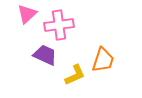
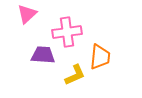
pink cross: moved 8 px right, 7 px down
purple trapezoid: moved 2 px left; rotated 20 degrees counterclockwise
orange trapezoid: moved 3 px left, 3 px up; rotated 12 degrees counterclockwise
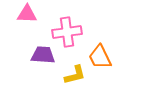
pink triangle: rotated 45 degrees clockwise
orange trapezoid: rotated 148 degrees clockwise
yellow L-shape: rotated 10 degrees clockwise
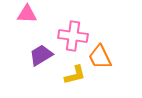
pink cross: moved 6 px right, 4 px down; rotated 16 degrees clockwise
purple trapezoid: moved 2 px left; rotated 35 degrees counterclockwise
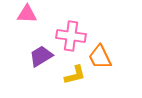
pink cross: moved 2 px left
purple trapezoid: moved 1 px down
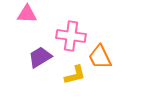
purple trapezoid: moved 1 px left, 1 px down
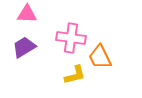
pink cross: moved 2 px down
purple trapezoid: moved 16 px left, 10 px up
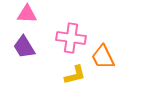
purple trapezoid: rotated 90 degrees counterclockwise
orange trapezoid: moved 3 px right
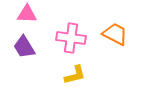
orange trapezoid: moved 12 px right, 23 px up; rotated 144 degrees clockwise
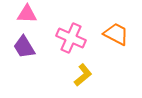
orange trapezoid: moved 1 px right
pink cross: rotated 16 degrees clockwise
yellow L-shape: moved 8 px right; rotated 25 degrees counterclockwise
